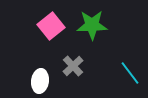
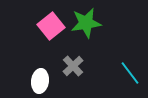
green star: moved 6 px left, 2 px up; rotated 8 degrees counterclockwise
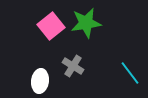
gray cross: rotated 15 degrees counterclockwise
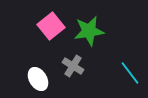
green star: moved 3 px right, 8 px down
white ellipse: moved 2 px left, 2 px up; rotated 40 degrees counterclockwise
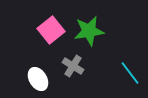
pink square: moved 4 px down
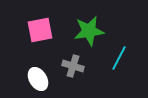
pink square: moved 11 px left; rotated 28 degrees clockwise
gray cross: rotated 15 degrees counterclockwise
cyan line: moved 11 px left, 15 px up; rotated 65 degrees clockwise
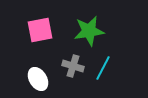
cyan line: moved 16 px left, 10 px down
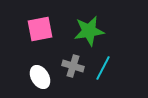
pink square: moved 1 px up
white ellipse: moved 2 px right, 2 px up
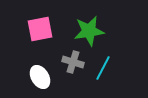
gray cross: moved 4 px up
